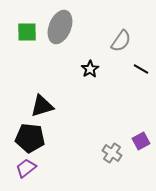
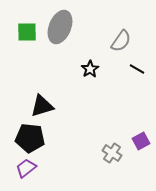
black line: moved 4 px left
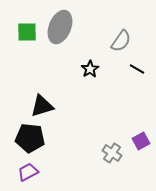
purple trapezoid: moved 2 px right, 4 px down; rotated 10 degrees clockwise
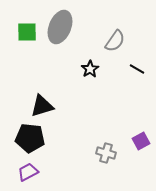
gray semicircle: moved 6 px left
gray cross: moved 6 px left; rotated 18 degrees counterclockwise
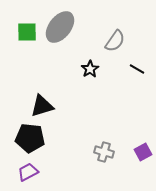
gray ellipse: rotated 16 degrees clockwise
purple square: moved 2 px right, 11 px down
gray cross: moved 2 px left, 1 px up
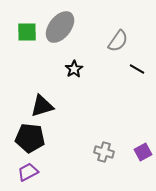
gray semicircle: moved 3 px right
black star: moved 16 px left
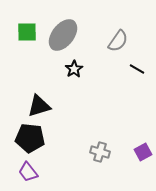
gray ellipse: moved 3 px right, 8 px down
black triangle: moved 3 px left
gray cross: moved 4 px left
purple trapezoid: rotated 100 degrees counterclockwise
